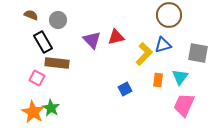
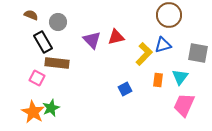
gray circle: moved 2 px down
green star: rotated 18 degrees clockwise
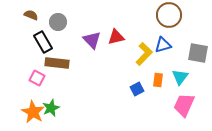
blue square: moved 12 px right
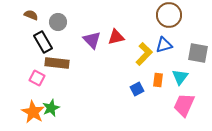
blue triangle: moved 1 px right
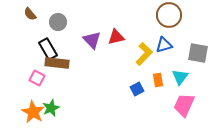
brown semicircle: moved 1 px left, 1 px up; rotated 152 degrees counterclockwise
black rectangle: moved 5 px right, 7 px down
orange rectangle: rotated 16 degrees counterclockwise
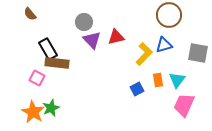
gray circle: moved 26 px right
cyan triangle: moved 3 px left, 3 px down
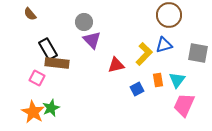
red triangle: moved 28 px down
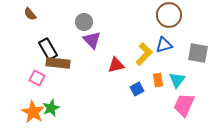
brown rectangle: moved 1 px right
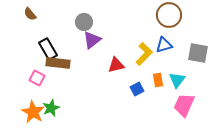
purple triangle: rotated 36 degrees clockwise
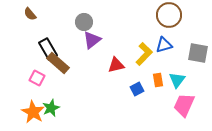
brown rectangle: rotated 35 degrees clockwise
